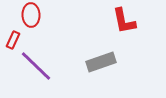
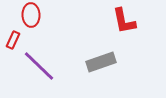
purple line: moved 3 px right
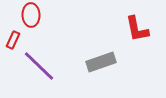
red L-shape: moved 13 px right, 8 px down
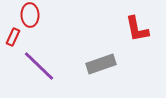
red ellipse: moved 1 px left
red rectangle: moved 3 px up
gray rectangle: moved 2 px down
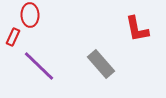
gray rectangle: rotated 68 degrees clockwise
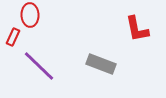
gray rectangle: rotated 28 degrees counterclockwise
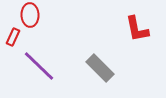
gray rectangle: moved 1 px left, 4 px down; rotated 24 degrees clockwise
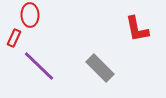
red rectangle: moved 1 px right, 1 px down
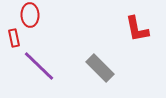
red rectangle: rotated 36 degrees counterclockwise
